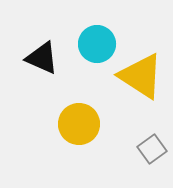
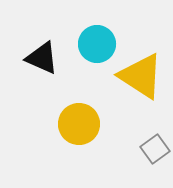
gray square: moved 3 px right
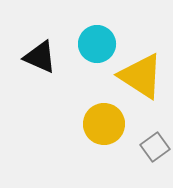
black triangle: moved 2 px left, 1 px up
yellow circle: moved 25 px right
gray square: moved 2 px up
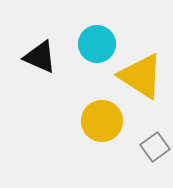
yellow circle: moved 2 px left, 3 px up
